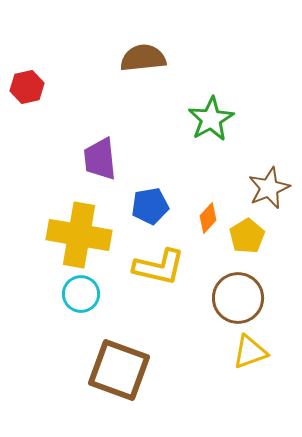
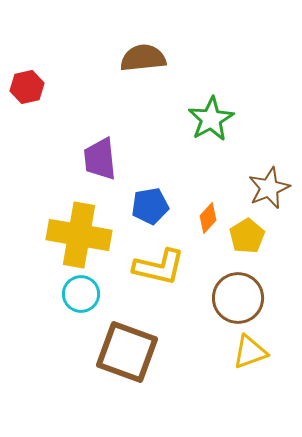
brown square: moved 8 px right, 18 px up
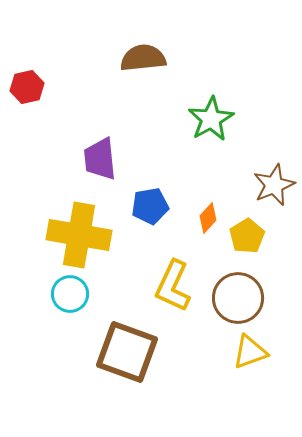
brown star: moved 5 px right, 3 px up
yellow L-shape: moved 14 px right, 19 px down; rotated 102 degrees clockwise
cyan circle: moved 11 px left
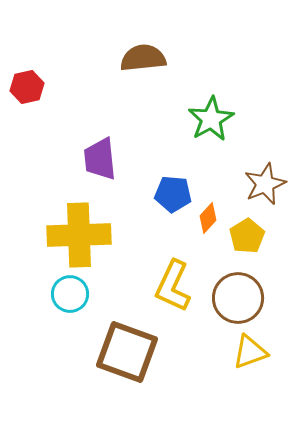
brown star: moved 9 px left, 1 px up
blue pentagon: moved 23 px right, 12 px up; rotated 15 degrees clockwise
yellow cross: rotated 12 degrees counterclockwise
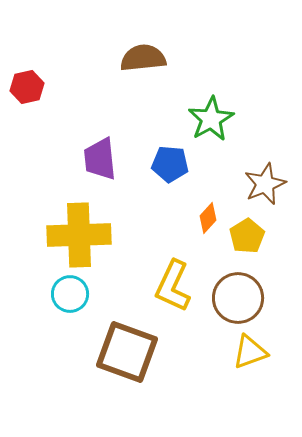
blue pentagon: moved 3 px left, 30 px up
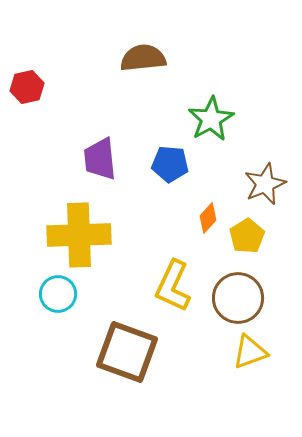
cyan circle: moved 12 px left
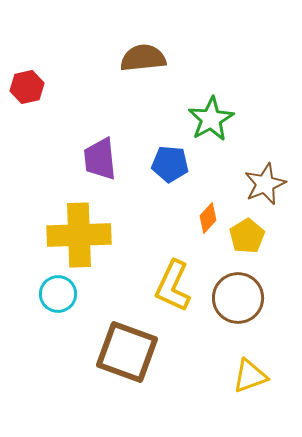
yellow triangle: moved 24 px down
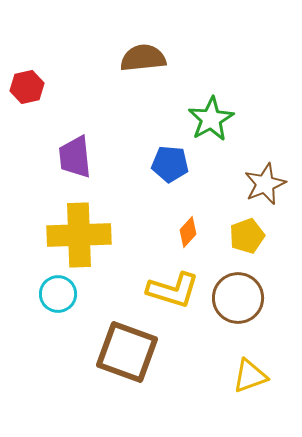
purple trapezoid: moved 25 px left, 2 px up
orange diamond: moved 20 px left, 14 px down
yellow pentagon: rotated 12 degrees clockwise
yellow L-shape: moved 4 px down; rotated 98 degrees counterclockwise
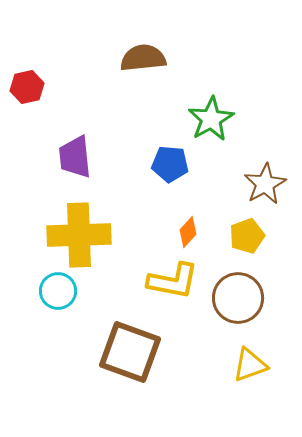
brown star: rotated 6 degrees counterclockwise
yellow L-shape: moved 9 px up; rotated 6 degrees counterclockwise
cyan circle: moved 3 px up
brown square: moved 3 px right
yellow triangle: moved 11 px up
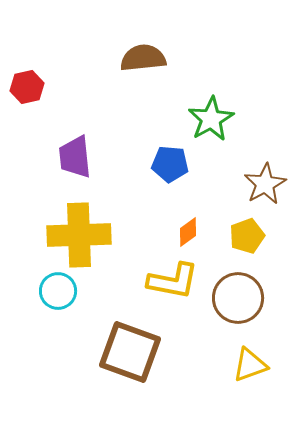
orange diamond: rotated 12 degrees clockwise
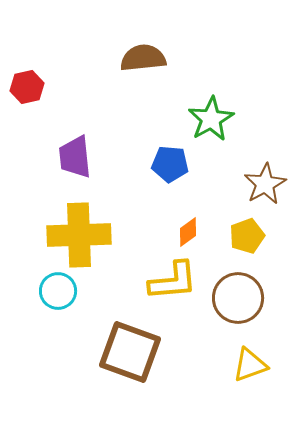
yellow L-shape: rotated 16 degrees counterclockwise
